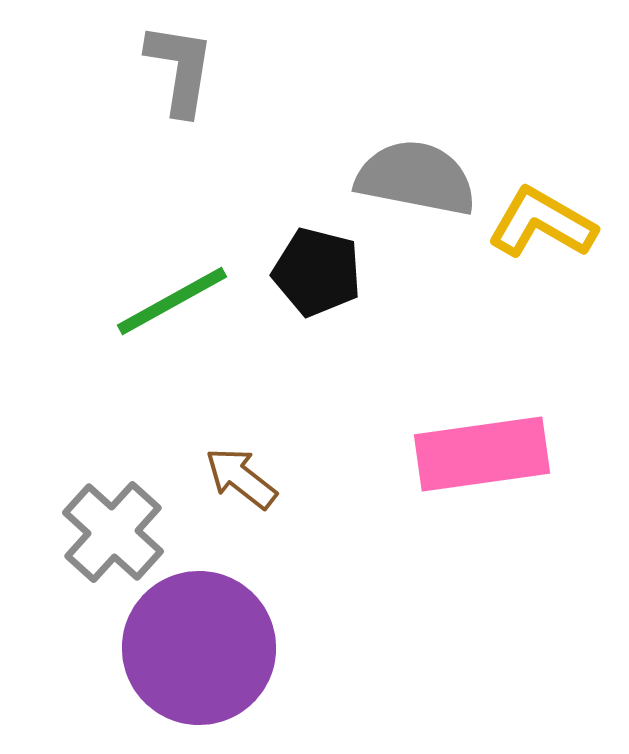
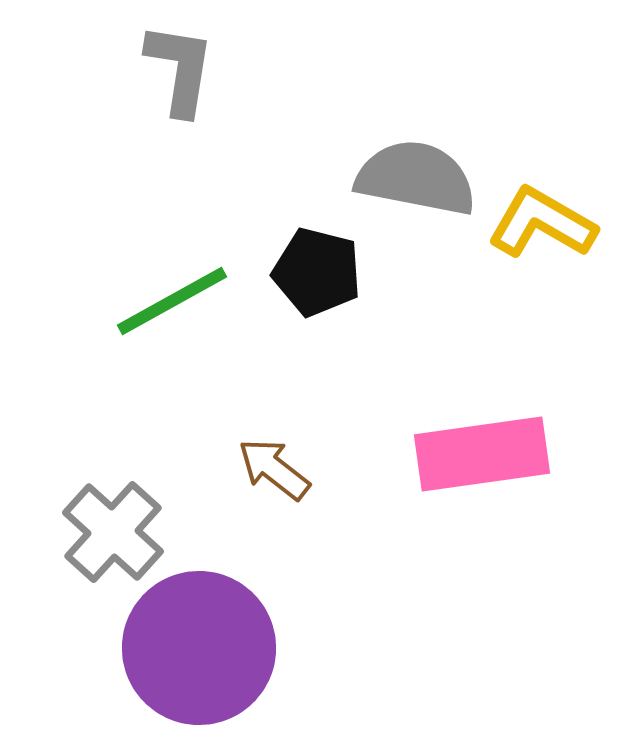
brown arrow: moved 33 px right, 9 px up
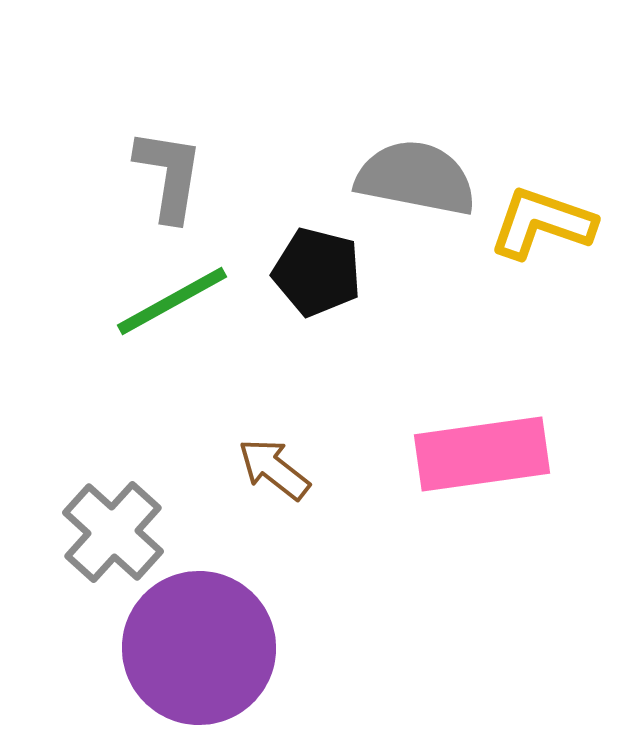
gray L-shape: moved 11 px left, 106 px down
yellow L-shape: rotated 11 degrees counterclockwise
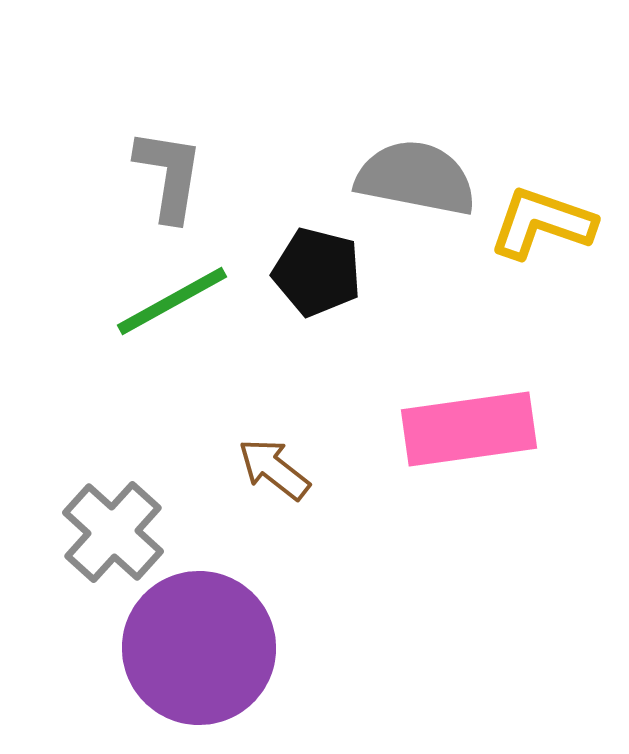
pink rectangle: moved 13 px left, 25 px up
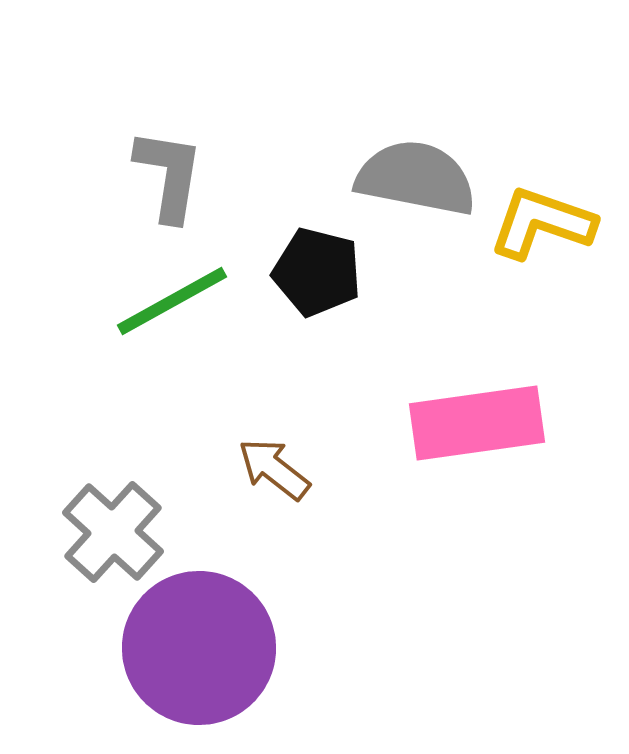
pink rectangle: moved 8 px right, 6 px up
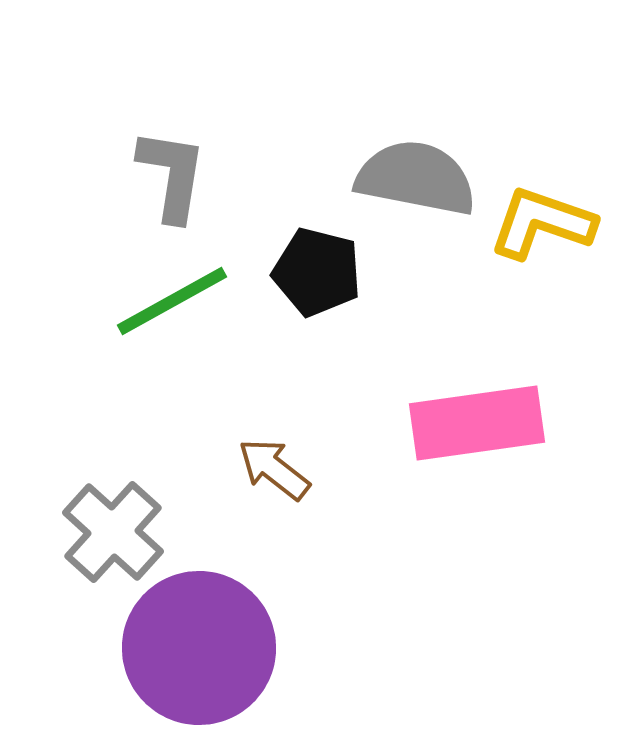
gray L-shape: moved 3 px right
